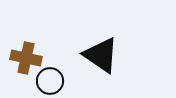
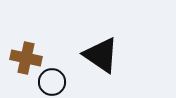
black circle: moved 2 px right, 1 px down
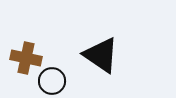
black circle: moved 1 px up
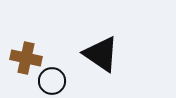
black triangle: moved 1 px up
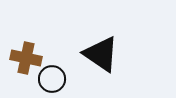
black circle: moved 2 px up
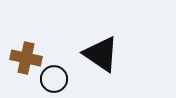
black circle: moved 2 px right
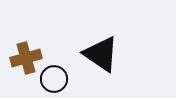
brown cross: rotated 28 degrees counterclockwise
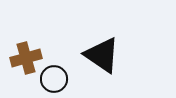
black triangle: moved 1 px right, 1 px down
